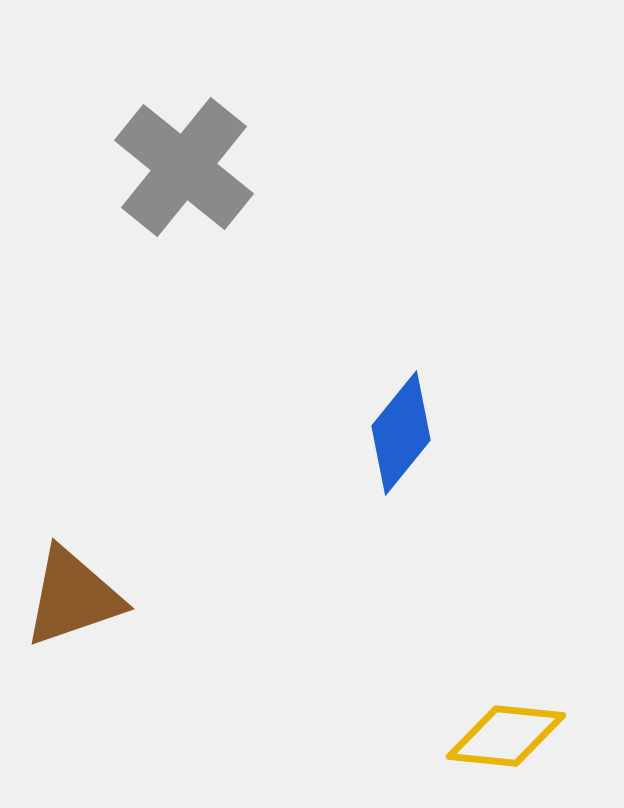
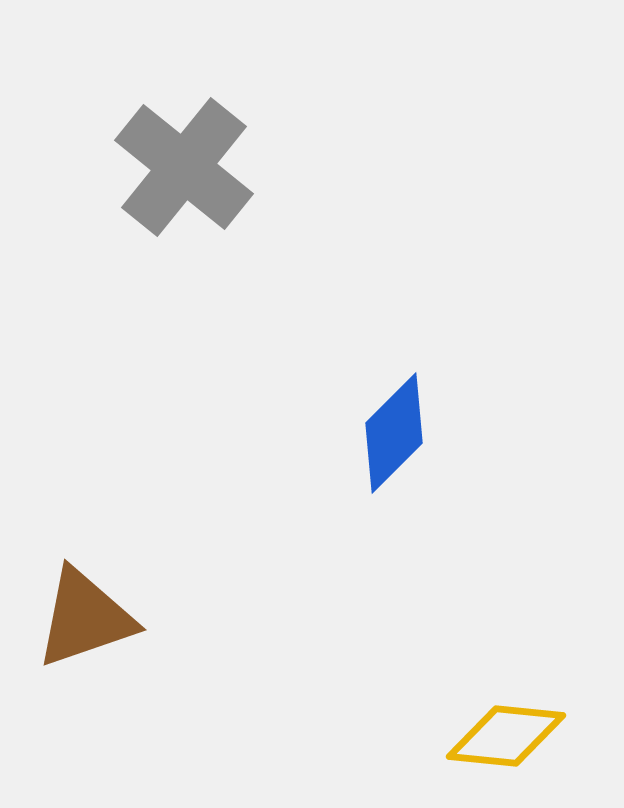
blue diamond: moved 7 px left; rotated 6 degrees clockwise
brown triangle: moved 12 px right, 21 px down
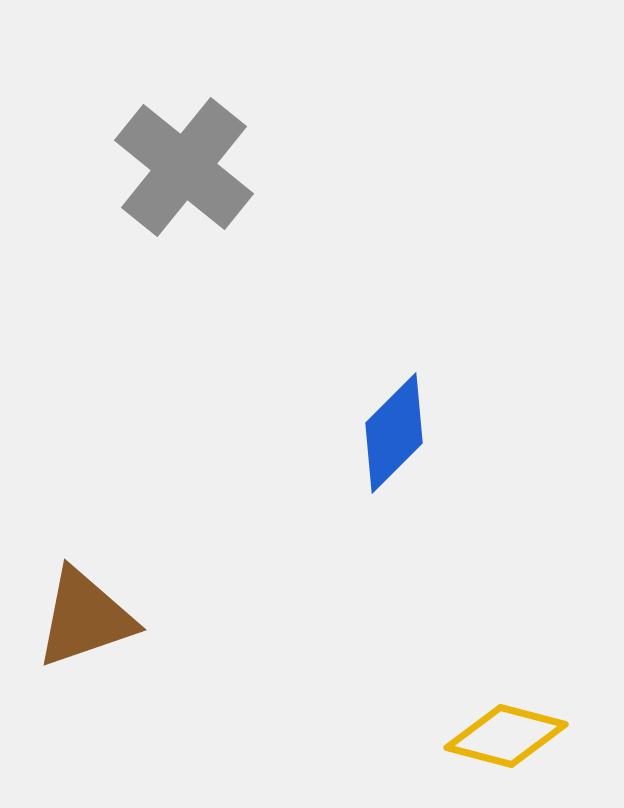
yellow diamond: rotated 9 degrees clockwise
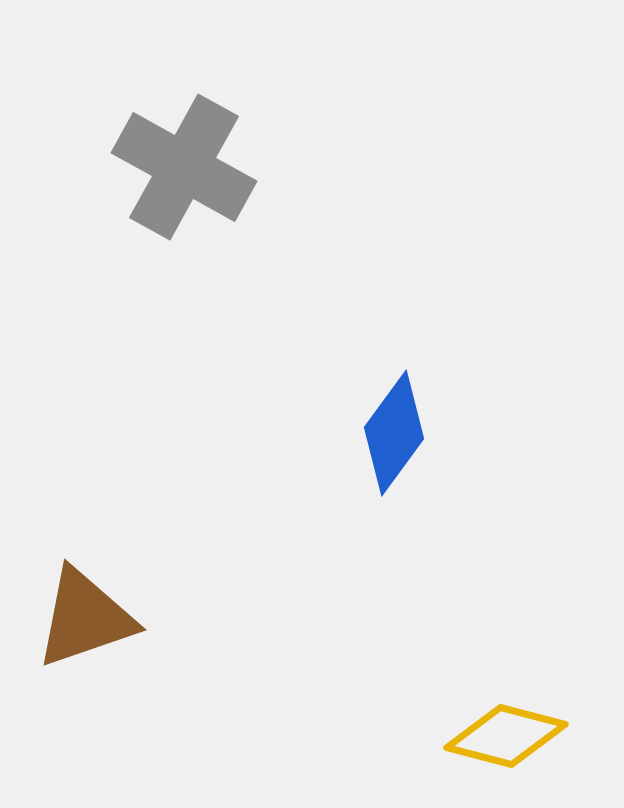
gray cross: rotated 10 degrees counterclockwise
blue diamond: rotated 9 degrees counterclockwise
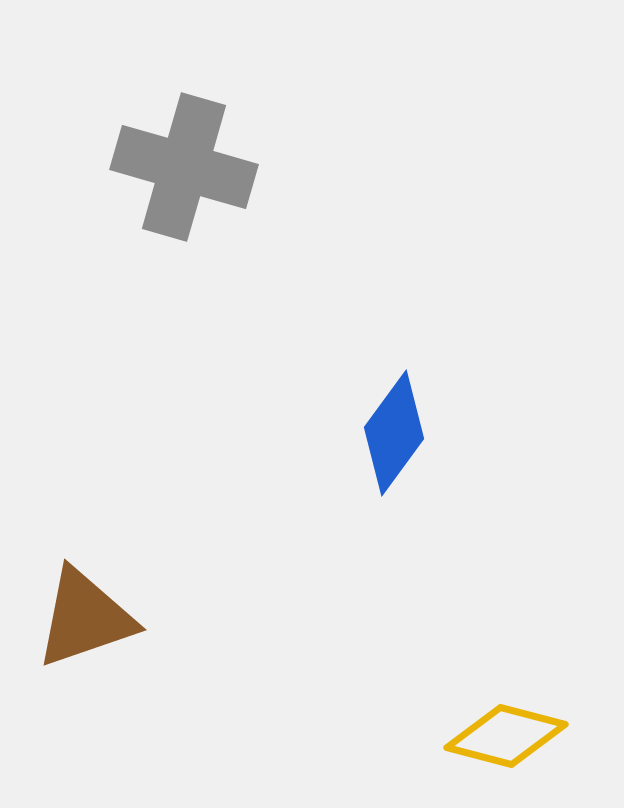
gray cross: rotated 13 degrees counterclockwise
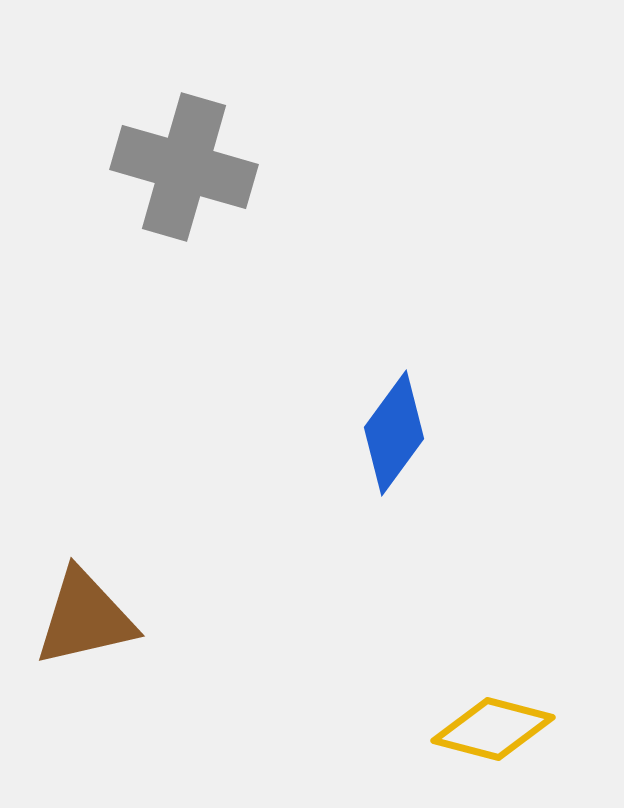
brown triangle: rotated 6 degrees clockwise
yellow diamond: moved 13 px left, 7 px up
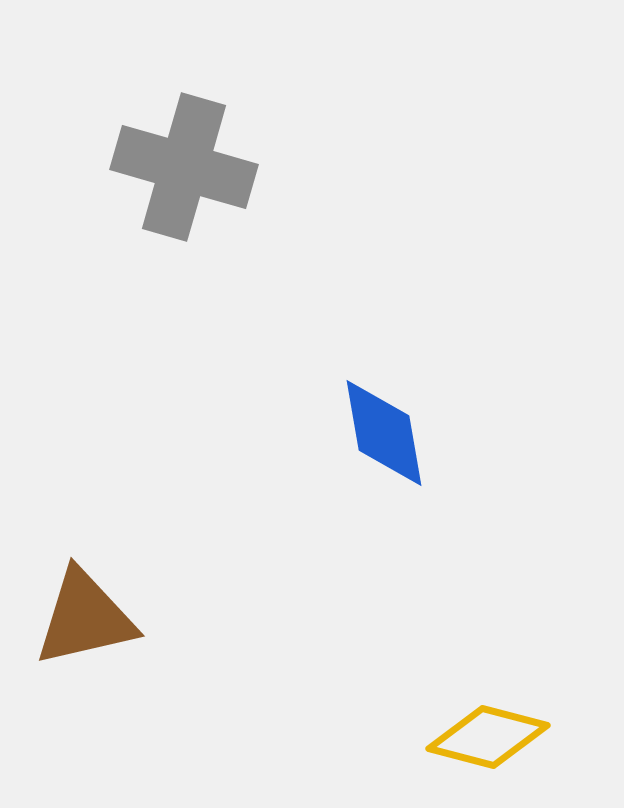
blue diamond: moved 10 px left; rotated 46 degrees counterclockwise
yellow diamond: moved 5 px left, 8 px down
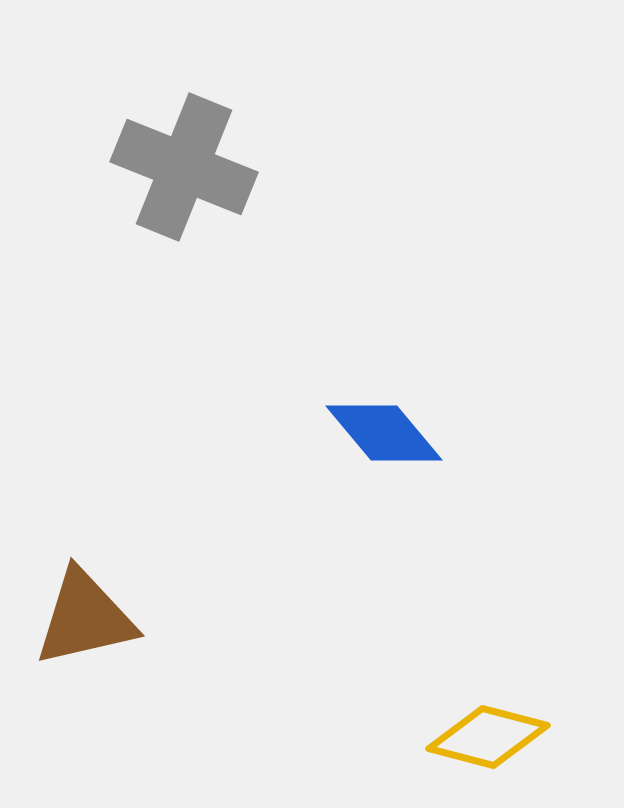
gray cross: rotated 6 degrees clockwise
blue diamond: rotated 30 degrees counterclockwise
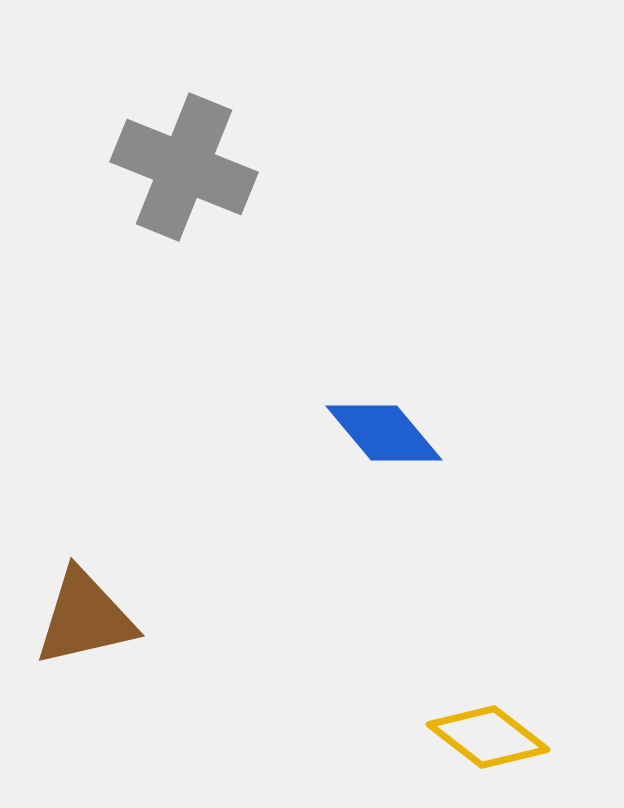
yellow diamond: rotated 23 degrees clockwise
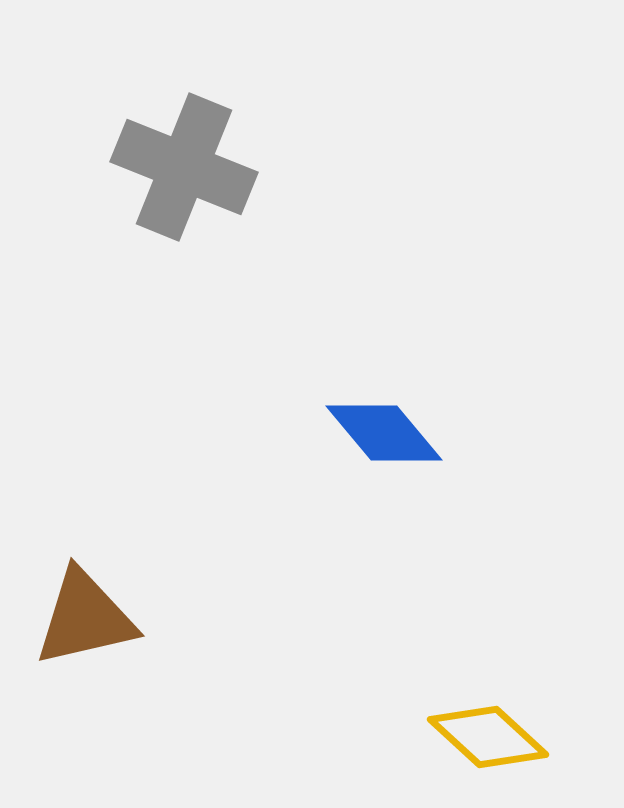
yellow diamond: rotated 5 degrees clockwise
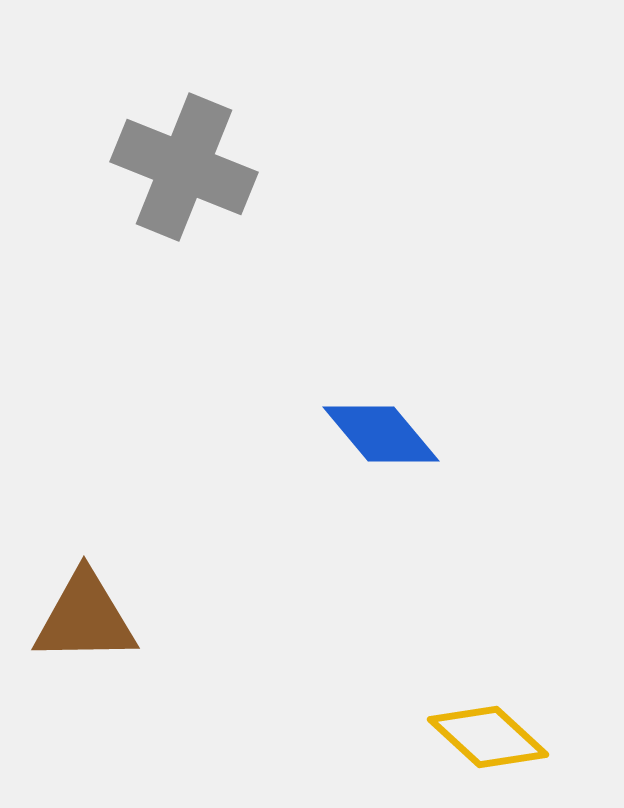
blue diamond: moved 3 px left, 1 px down
brown triangle: rotated 12 degrees clockwise
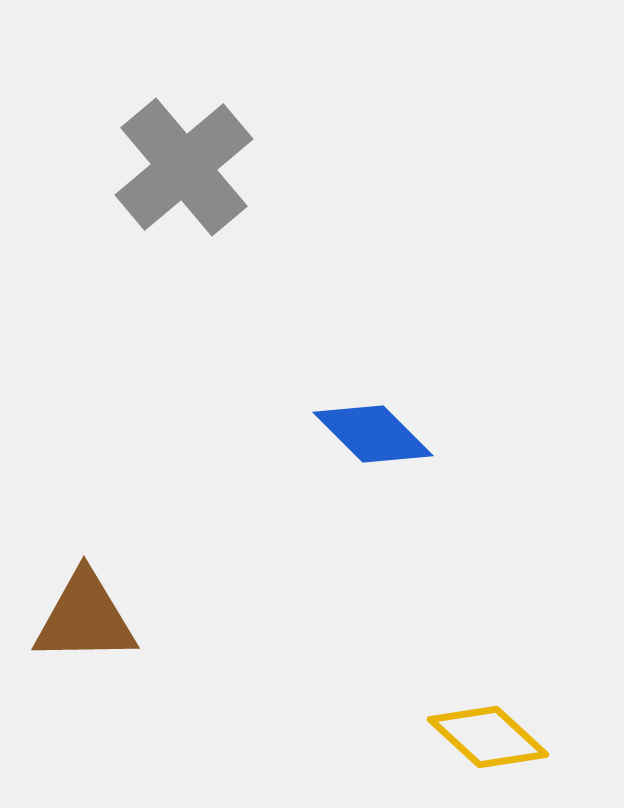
gray cross: rotated 28 degrees clockwise
blue diamond: moved 8 px left; rotated 5 degrees counterclockwise
